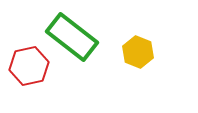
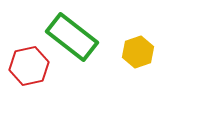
yellow hexagon: rotated 20 degrees clockwise
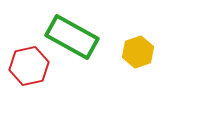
green rectangle: rotated 9 degrees counterclockwise
